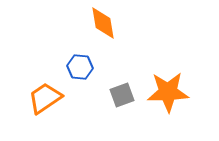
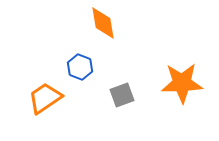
blue hexagon: rotated 15 degrees clockwise
orange star: moved 14 px right, 9 px up
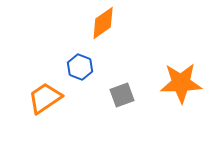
orange diamond: rotated 64 degrees clockwise
orange star: moved 1 px left
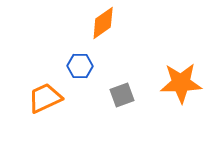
blue hexagon: moved 1 px up; rotated 20 degrees counterclockwise
orange trapezoid: rotated 9 degrees clockwise
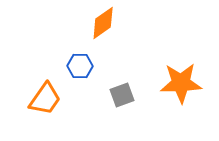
orange trapezoid: moved 1 px down; rotated 150 degrees clockwise
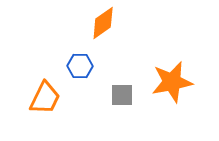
orange star: moved 9 px left, 1 px up; rotated 9 degrees counterclockwise
gray square: rotated 20 degrees clockwise
orange trapezoid: moved 1 px up; rotated 9 degrees counterclockwise
